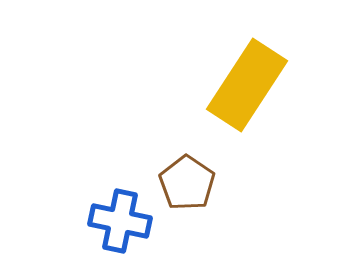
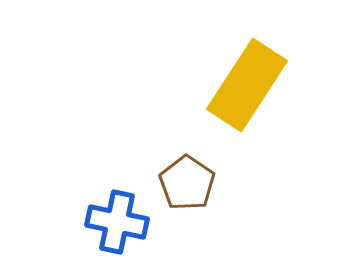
blue cross: moved 3 px left, 1 px down
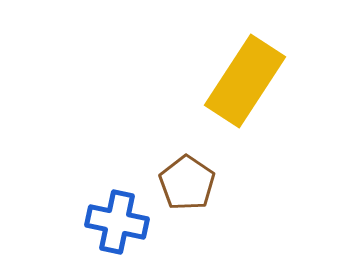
yellow rectangle: moved 2 px left, 4 px up
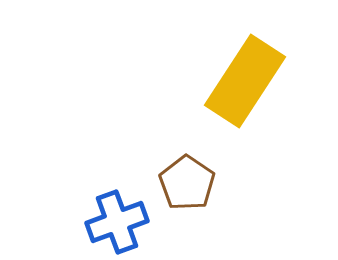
blue cross: rotated 32 degrees counterclockwise
